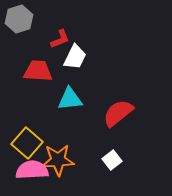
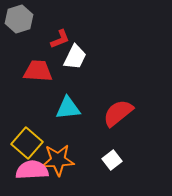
cyan triangle: moved 2 px left, 9 px down
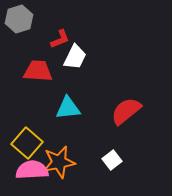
red semicircle: moved 8 px right, 2 px up
orange star: moved 1 px right, 2 px down; rotated 8 degrees counterclockwise
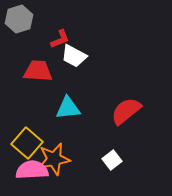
white trapezoid: moved 1 px left, 1 px up; rotated 92 degrees clockwise
orange star: moved 5 px left, 3 px up
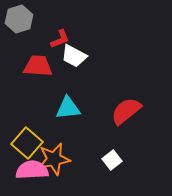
red trapezoid: moved 5 px up
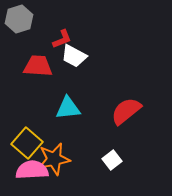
red L-shape: moved 2 px right
